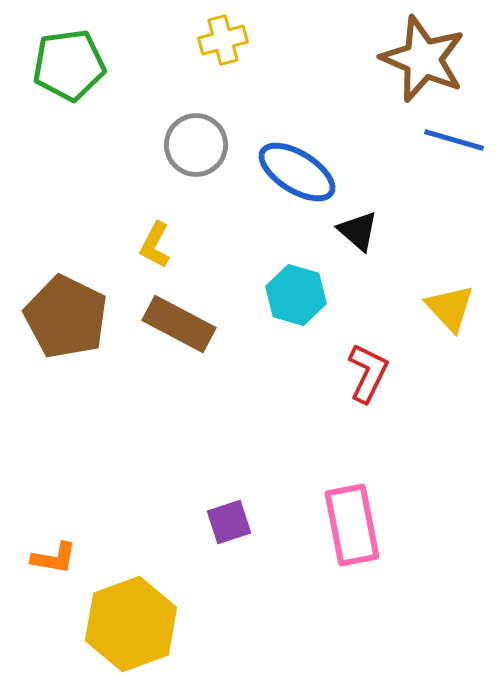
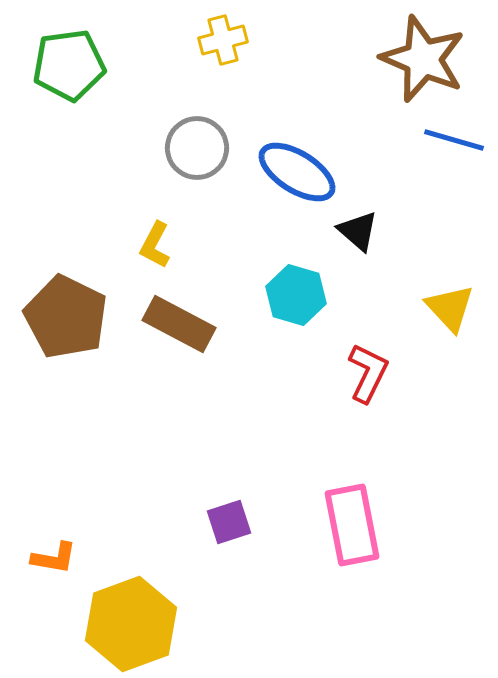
gray circle: moved 1 px right, 3 px down
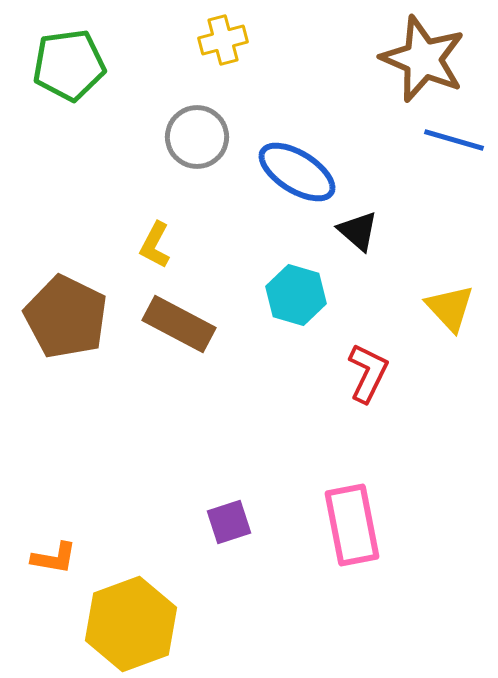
gray circle: moved 11 px up
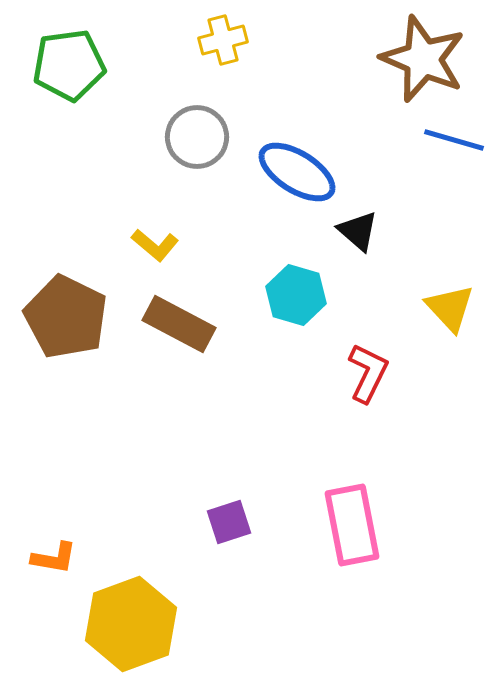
yellow L-shape: rotated 78 degrees counterclockwise
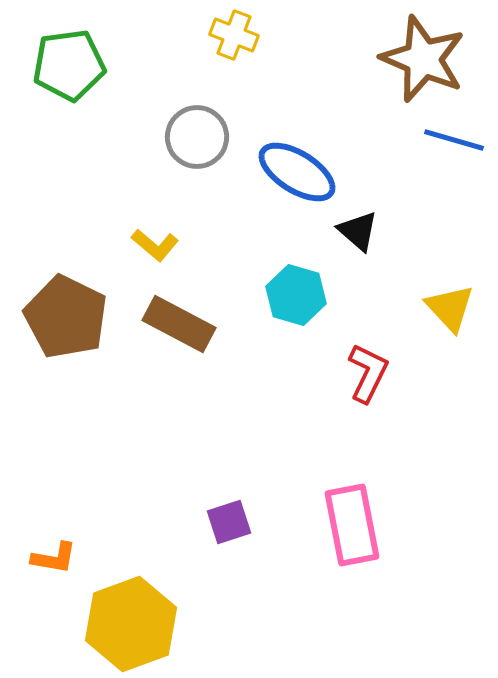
yellow cross: moved 11 px right, 5 px up; rotated 36 degrees clockwise
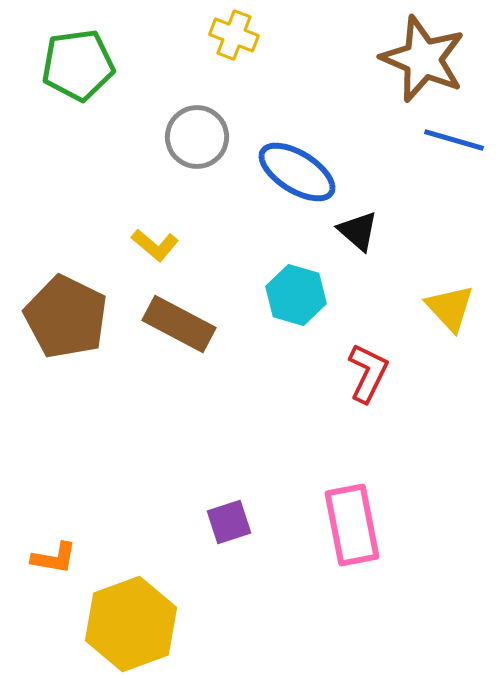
green pentagon: moved 9 px right
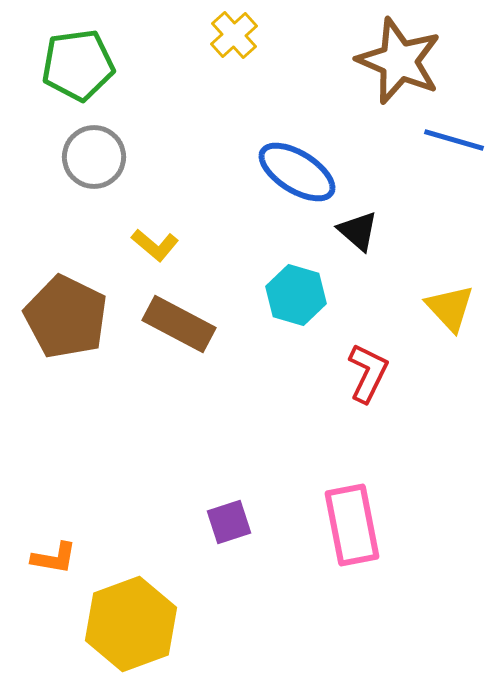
yellow cross: rotated 27 degrees clockwise
brown star: moved 24 px left, 2 px down
gray circle: moved 103 px left, 20 px down
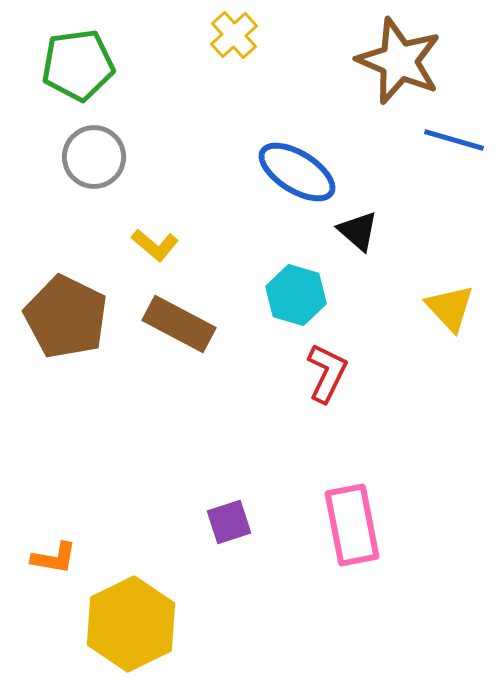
red L-shape: moved 41 px left
yellow hexagon: rotated 6 degrees counterclockwise
